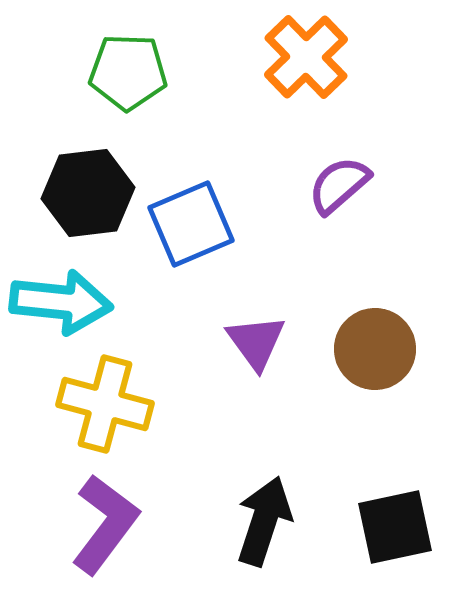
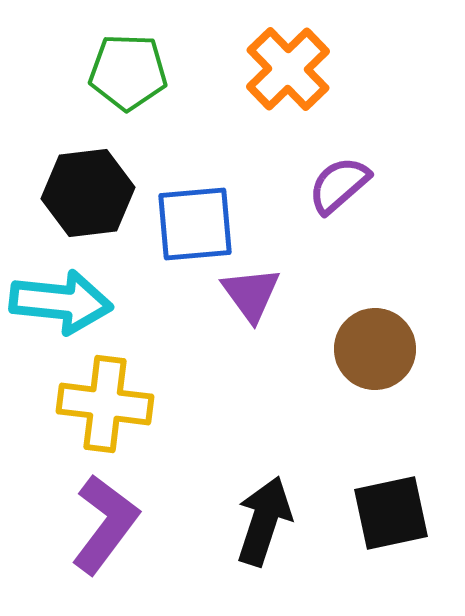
orange cross: moved 18 px left, 12 px down
blue square: moved 4 px right; rotated 18 degrees clockwise
purple triangle: moved 5 px left, 48 px up
yellow cross: rotated 8 degrees counterclockwise
black square: moved 4 px left, 14 px up
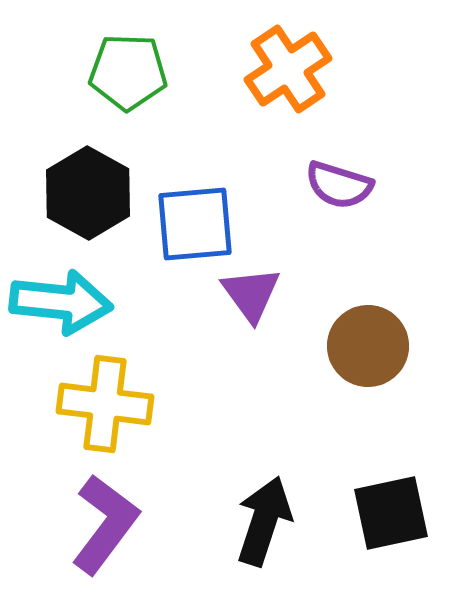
orange cross: rotated 10 degrees clockwise
purple semicircle: rotated 122 degrees counterclockwise
black hexagon: rotated 24 degrees counterclockwise
brown circle: moved 7 px left, 3 px up
